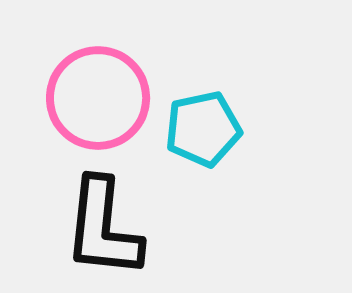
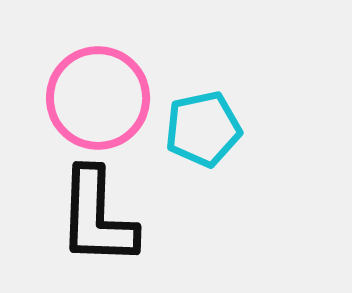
black L-shape: moved 6 px left, 11 px up; rotated 4 degrees counterclockwise
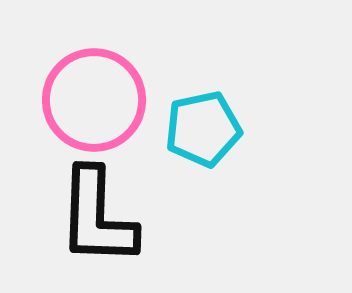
pink circle: moved 4 px left, 2 px down
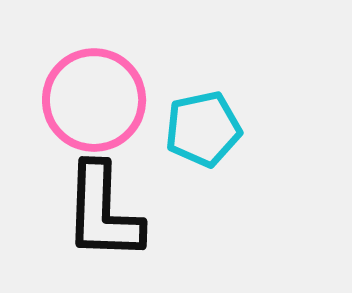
black L-shape: moved 6 px right, 5 px up
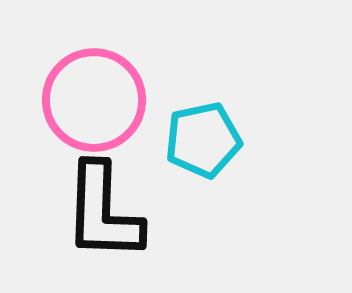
cyan pentagon: moved 11 px down
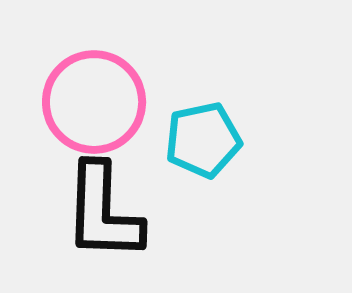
pink circle: moved 2 px down
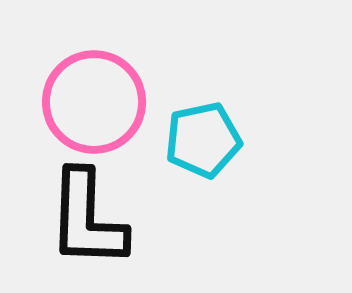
black L-shape: moved 16 px left, 7 px down
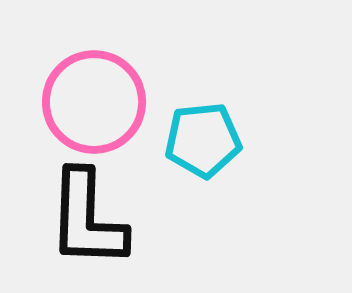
cyan pentagon: rotated 6 degrees clockwise
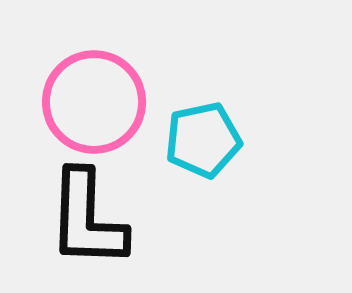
cyan pentagon: rotated 6 degrees counterclockwise
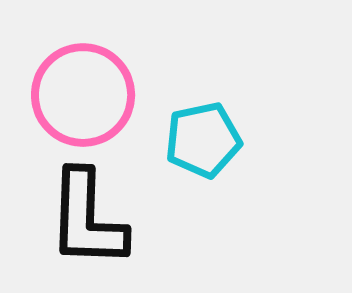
pink circle: moved 11 px left, 7 px up
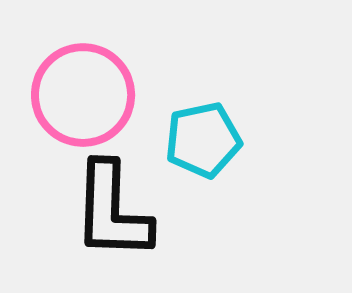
black L-shape: moved 25 px right, 8 px up
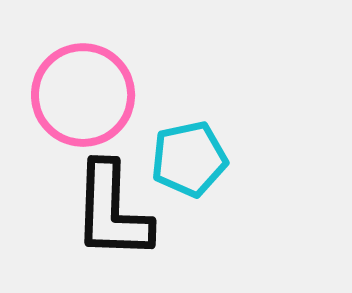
cyan pentagon: moved 14 px left, 19 px down
